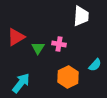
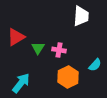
pink cross: moved 6 px down
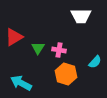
white trapezoid: rotated 85 degrees clockwise
red triangle: moved 2 px left
cyan semicircle: moved 3 px up
orange hexagon: moved 2 px left, 3 px up; rotated 15 degrees counterclockwise
cyan arrow: rotated 100 degrees counterclockwise
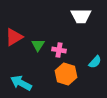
green triangle: moved 3 px up
